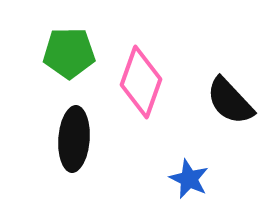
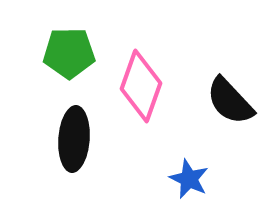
pink diamond: moved 4 px down
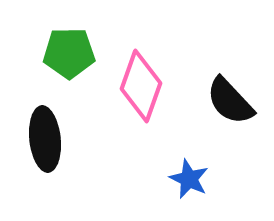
black ellipse: moved 29 px left; rotated 10 degrees counterclockwise
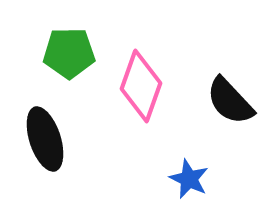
black ellipse: rotated 12 degrees counterclockwise
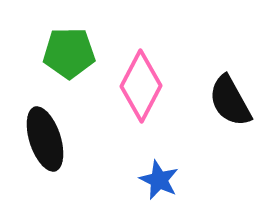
pink diamond: rotated 8 degrees clockwise
black semicircle: rotated 14 degrees clockwise
blue star: moved 30 px left, 1 px down
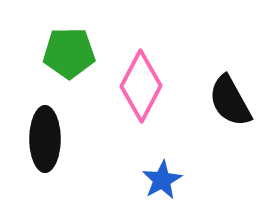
black ellipse: rotated 18 degrees clockwise
blue star: moved 3 px right; rotated 18 degrees clockwise
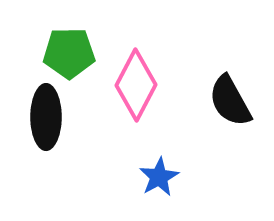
pink diamond: moved 5 px left, 1 px up
black ellipse: moved 1 px right, 22 px up
blue star: moved 3 px left, 3 px up
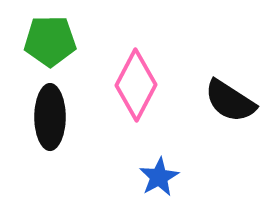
green pentagon: moved 19 px left, 12 px up
black semicircle: rotated 28 degrees counterclockwise
black ellipse: moved 4 px right
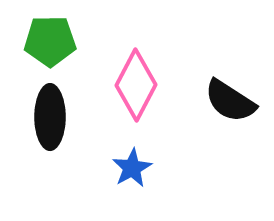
blue star: moved 27 px left, 9 px up
